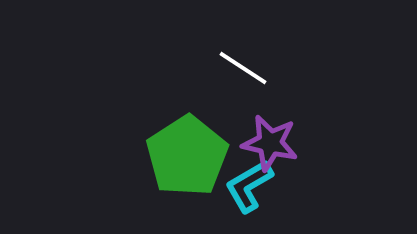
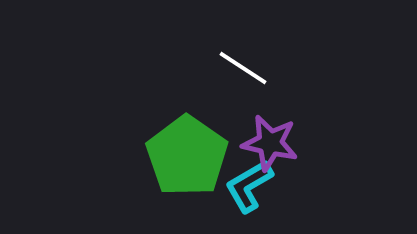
green pentagon: rotated 4 degrees counterclockwise
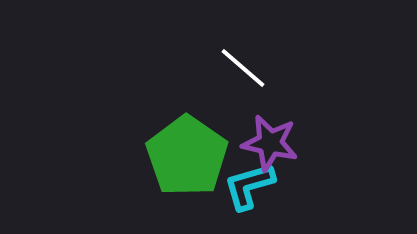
white line: rotated 8 degrees clockwise
cyan L-shape: rotated 14 degrees clockwise
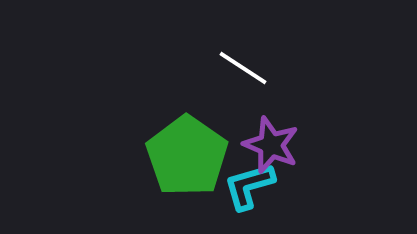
white line: rotated 8 degrees counterclockwise
purple star: moved 1 px right, 2 px down; rotated 10 degrees clockwise
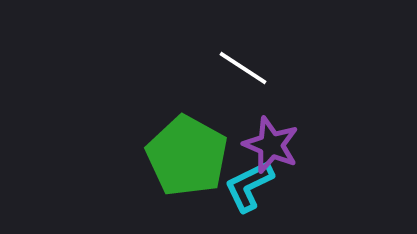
green pentagon: rotated 6 degrees counterclockwise
cyan L-shape: rotated 10 degrees counterclockwise
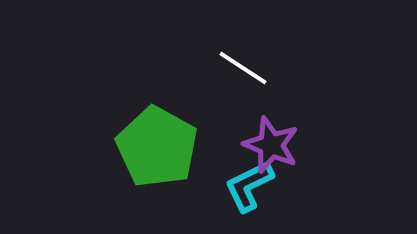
green pentagon: moved 30 px left, 9 px up
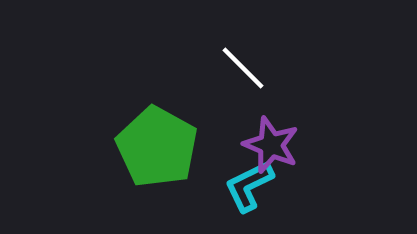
white line: rotated 12 degrees clockwise
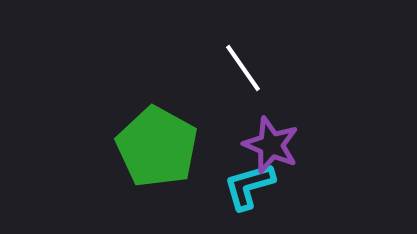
white line: rotated 10 degrees clockwise
cyan L-shape: rotated 10 degrees clockwise
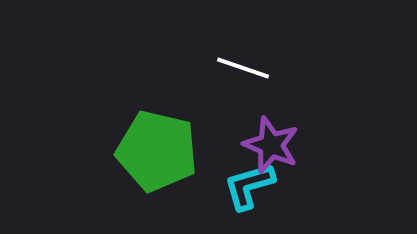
white line: rotated 36 degrees counterclockwise
green pentagon: moved 4 px down; rotated 16 degrees counterclockwise
